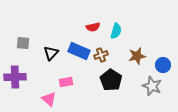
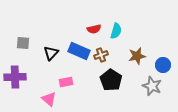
red semicircle: moved 1 px right, 2 px down
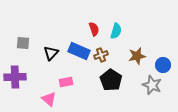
red semicircle: rotated 96 degrees counterclockwise
gray star: moved 1 px up
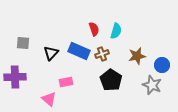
brown cross: moved 1 px right, 1 px up
blue circle: moved 1 px left
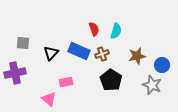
purple cross: moved 4 px up; rotated 10 degrees counterclockwise
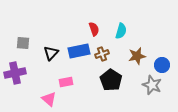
cyan semicircle: moved 5 px right
blue rectangle: rotated 35 degrees counterclockwise
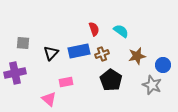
cyan semicircle: rotated 70 degrees counterclockwise
blue circle: moved 1 px right
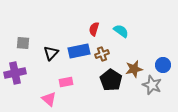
red semicircle: rotated 144 degrees counterclockwise
brown star: moved 3 px left, 13 px down
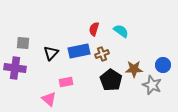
brown star: rotated 12 degrees clockwise
purple cross: moved 5 px up; rotated 20 degrees clockwise
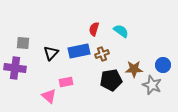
black pentagon: rotated 30 degrees clockwise
pink triangle: moved 3 px up
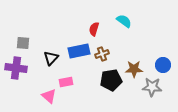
cyan semicircle: moved 3 px right, 10 px up
black triangle: moved 5 px down
purple cross: moved 1 px right
gray star: moved 2 px down; rotated 18 degrees counterclockwise
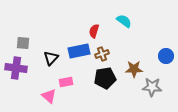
red semicircle: moved 2 px down
blue circle: moved 3 px right, 9 px up
black pentagon: moved 6 px left, 2 px up
